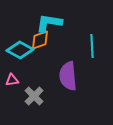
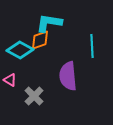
pink triangle: moved 2 px left; rotated 40 degrees clockwise
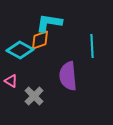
pink triangle: moved 1 px right, 1 px down
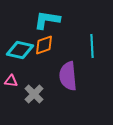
cyan L-shape: moved 2 px left, 3 px up
orange diamond: moved 4 px right, 5 px down
cyan diamond: rotated 16 degrees counterclockwise
pink triangle: rotated 24 degrees counterclockwise
gray cross: moved 2 px up
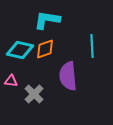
orange diamond: moved 1 px right, 4 px down
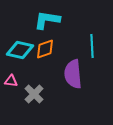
purple semicircle: moved 5 px right, 2 px up
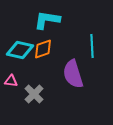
orange diamond: moved 2 px left
purple semicircle: rotated 12 degrees counterclockwise
